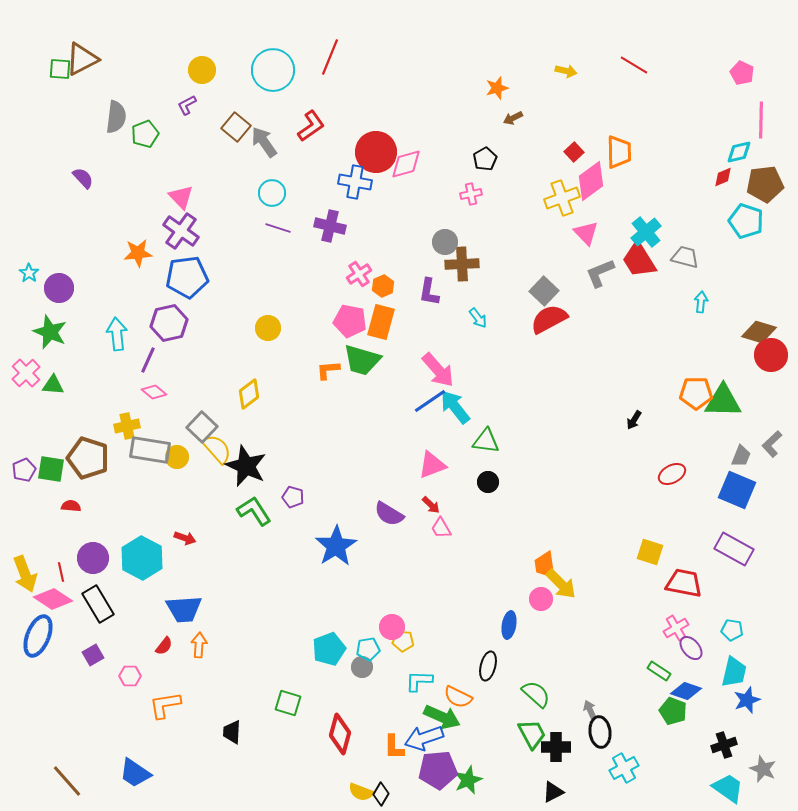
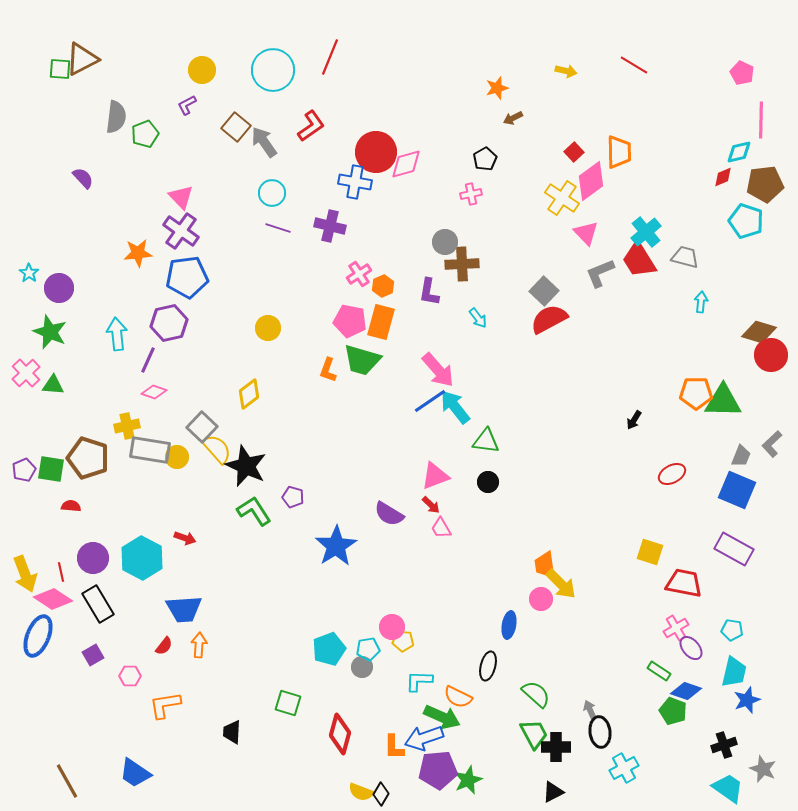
yellow cross at (562, 198): rotated 36 degrees counterclockwise
orange L-shape at (328, 370): rotated 65 degrees counterclockwise
pink diamond at (154, 392): rotated 20 degrees counterclockwise
pink triangle at (432, 465): moved 3 px right, 11 px down
green trapezoid at (532, 734): moved 2 px right
brown line at (67, 781): rotated 12 degrees clockwise
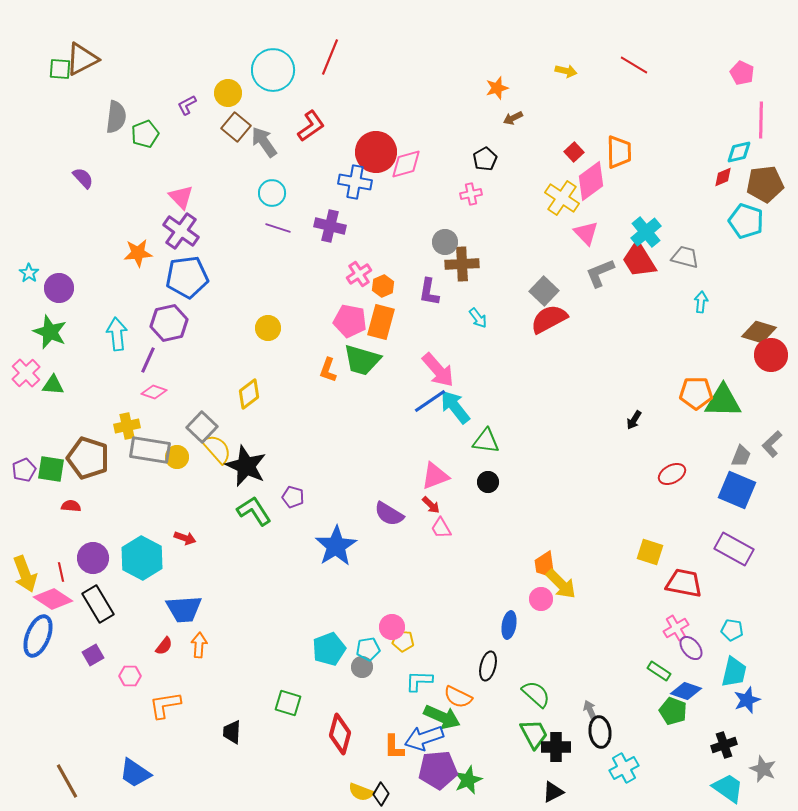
yellow circle at (202, 70): moved 26 px right, 23 px down
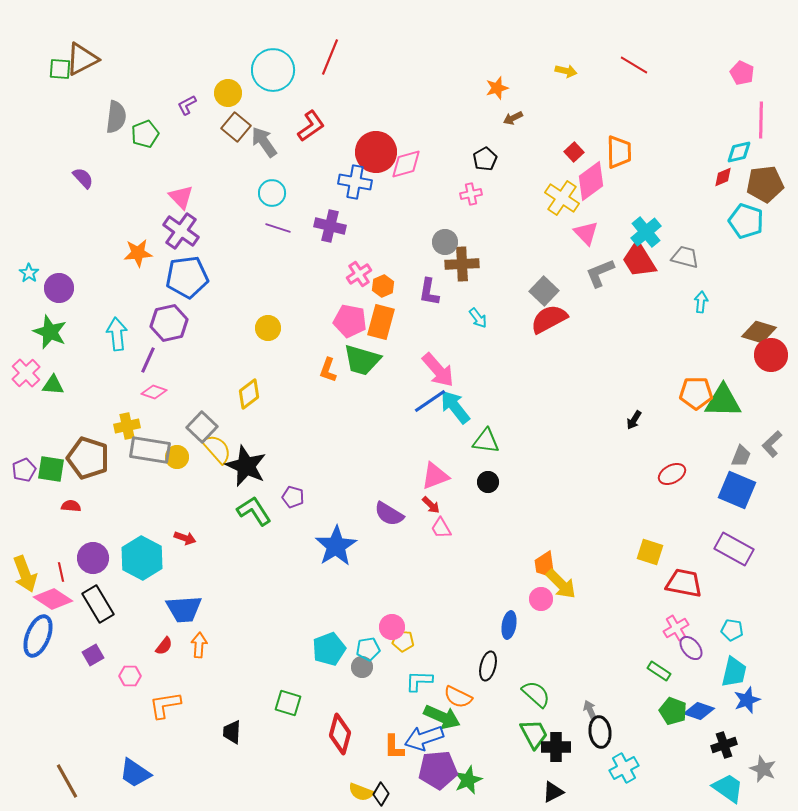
blue diamond at (686, 691): moved 13 px right, 20 px down
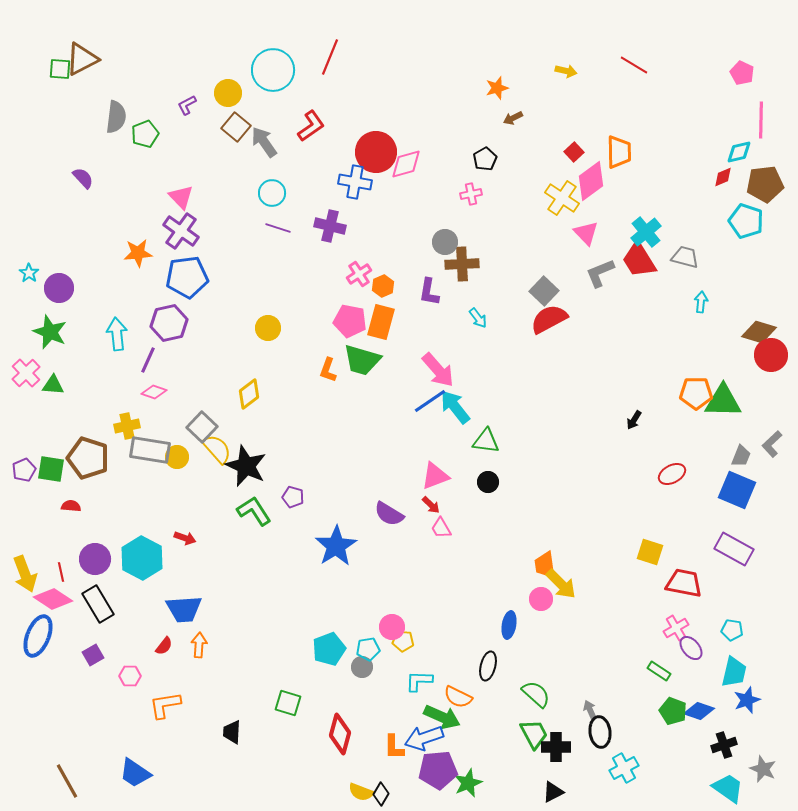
purple circle at (93, 558): moved 2 px right, 1 px down
green star at (468, 780): moved 3 px down
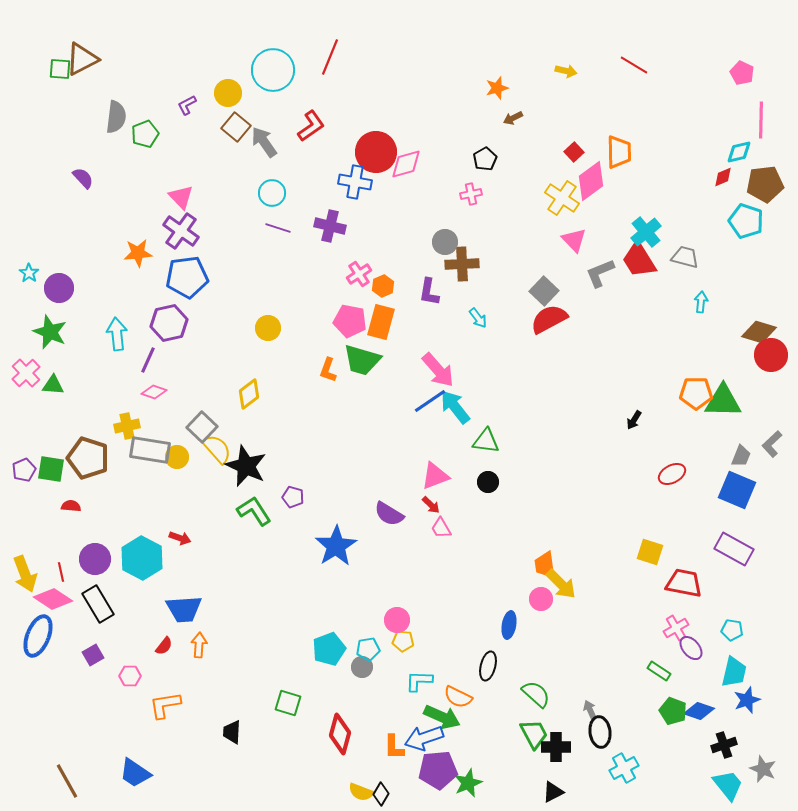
pink triangle at (586, 233): moved 12 px left, 7 px down
red arrow at (185, 538): moved 5 px left
pink circle at (392, 627): moved 5 px right, 7 px up
cyan trapezoid at (728, 788): moved 3 px up; rotated 16 degrees clockwise
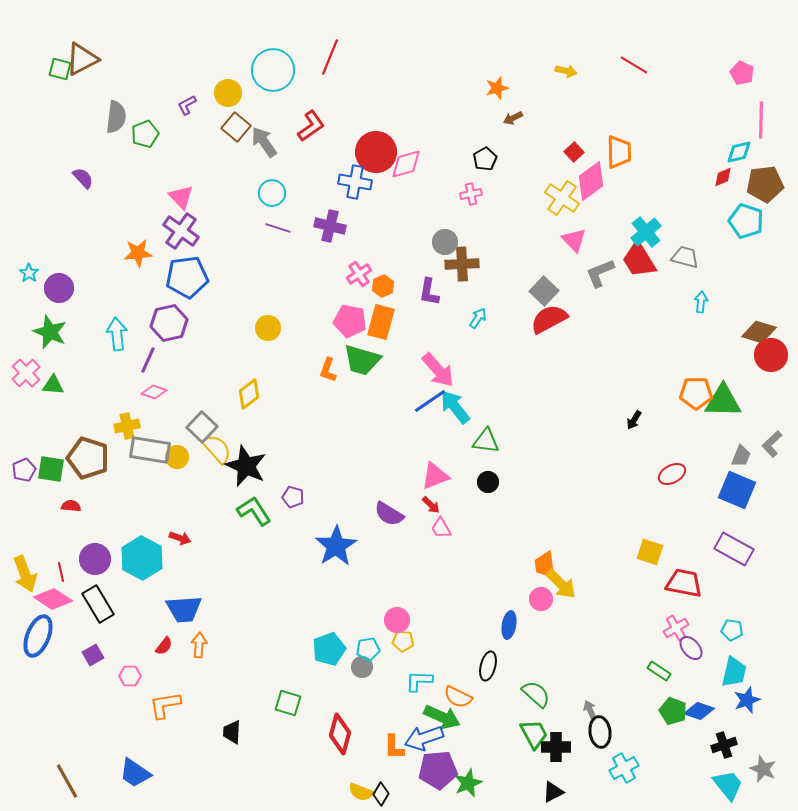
green square at (60, 69): rotated 10 degrees clockwise
cyan arrow at (478, 318): rotated 110 degrees counterclockwise
